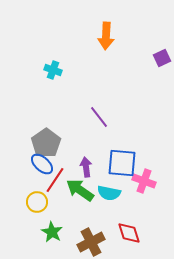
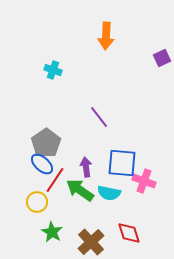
brown cross: rotated 16 degrees counterclockwise
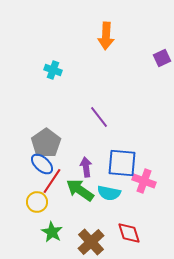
red line: moved 3 px left, 1 px down
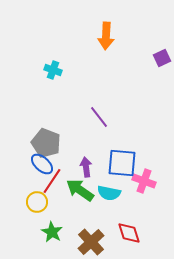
gray pentagon: rotated 16 degrees counterclockwise
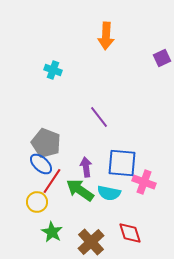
blue ellipse: moved 1 px left
pink cross: moved 1 px down
red diamond: moved 1 px right
